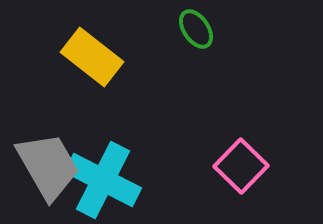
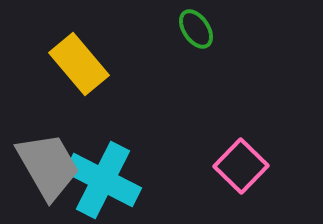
yellow rectangle: moved 13 px left, 7 px down; rotated 12 degrees clockwise
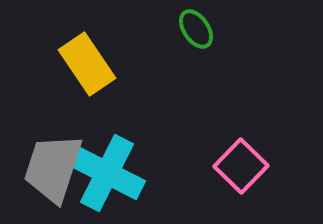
yellow rectangle: moved 8 px right; rotated 6 degrees clockwise
gray trapezoid: moved 5 px right, 2 px down; rotated 132 degrees counterclockwise
cyan cross: moved 4 px right, 7 px up
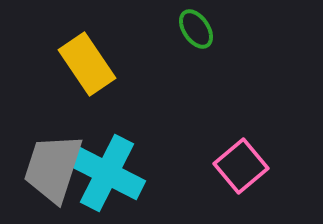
pink square: rotated 6 degrees clockwise
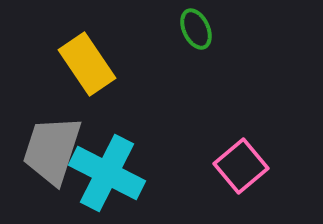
green ellipse: rotated 9 degrees clockwise
gray trapezoid: moved 1 px left, 18 px up
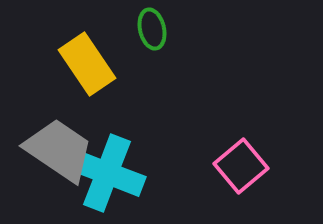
green ellipse: moved 44 px left; rotated 12 degrees clockwise
gray trapezoid: moved 7 px right; rotated 106 degrees clockwise
cyan cross: rotated 6 degrees counterclockwise
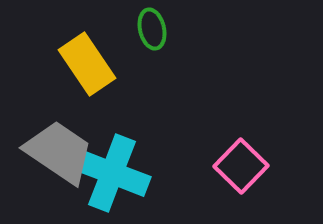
gray trapezoid: moved 2 px down
pink square: rotated 6 degrees counterclockwise
cyan cross: moved 5 px right
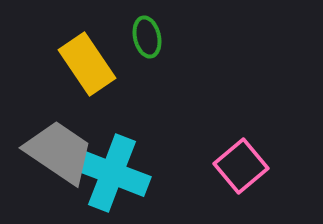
green ellipse: moved 5 px left, 8 px down
pink square: rotated 6 degrees clockwise
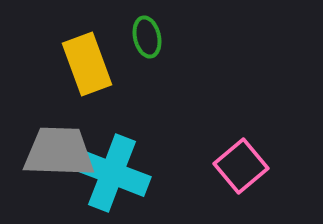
yellow rectangle: rotated 14 degrees clockwise
gray trapezoid: rotated 32 degrees counterclockwise
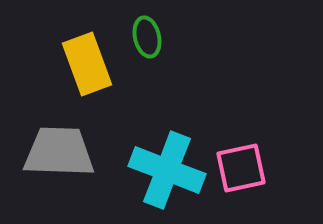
pink square: moved 2 px down; rotated 28 degrees clockwise
cyan cross: moved 55 px right, 3 px up
